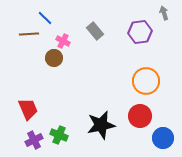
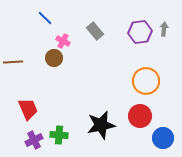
gray arrow: moved 16 px down; rotated 24 degrees clockwise
brown line: moved 16 px left, 28 px down
green cross: rotated 18 degrees counterclockwise
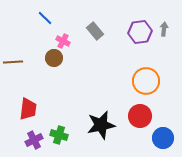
red trapezoid: rotated 30 degrees clockwise
green cross: rotated 12 degrees clockwise
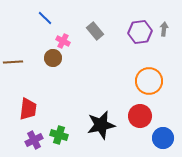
brown circle: moved 1 px left
orange circle: moved 3 px right
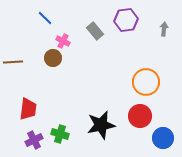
purple hexagon: moved 14 px left, 12 px up
orange circle: moved 3 px left, 1 px down
green cross: moved 1 px right, 1 px up
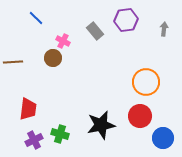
blue line: moved 9 px left
